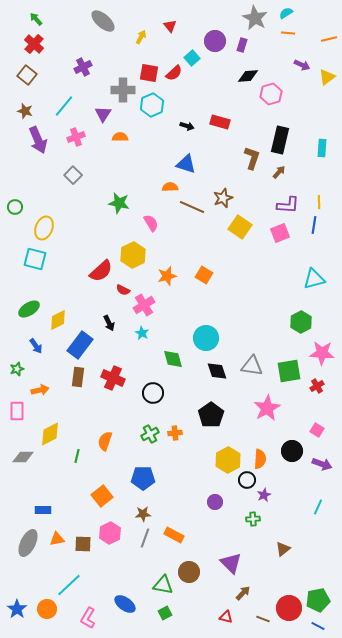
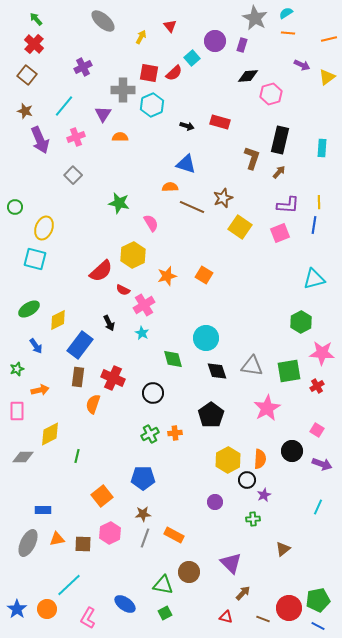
purple arrow at (38, 140): moved 2 px right
orange semicircle at (105, 441): moved 12 px left, 37 px up
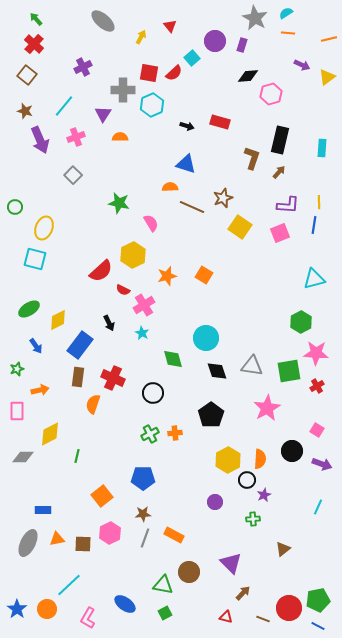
pink star at (322, 353): moved 6 px left
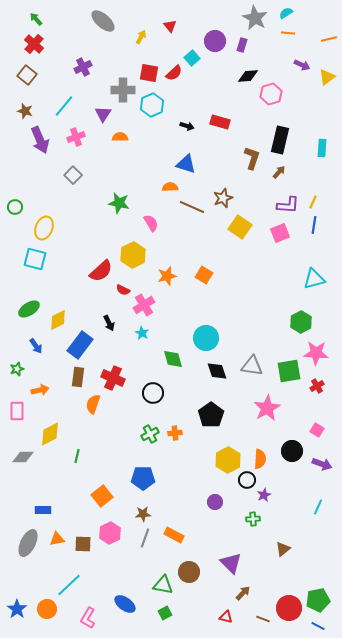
yellow line at (319, 202): moved 6 px left; rotated 24 degrees clockwise
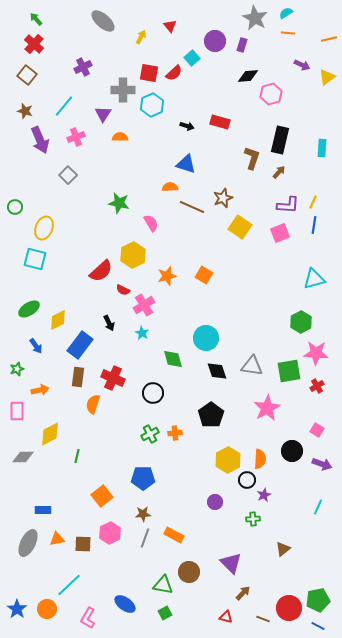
gray square at (73, 175): moved 5 px left
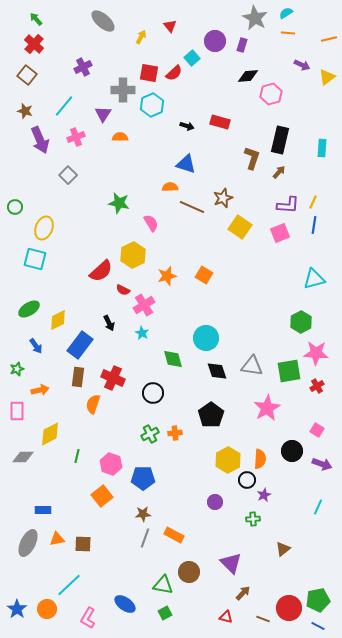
pink hexagon at (110, 533): moved 1 px right, 69 px up; rotated 15 degrees counterclockwise
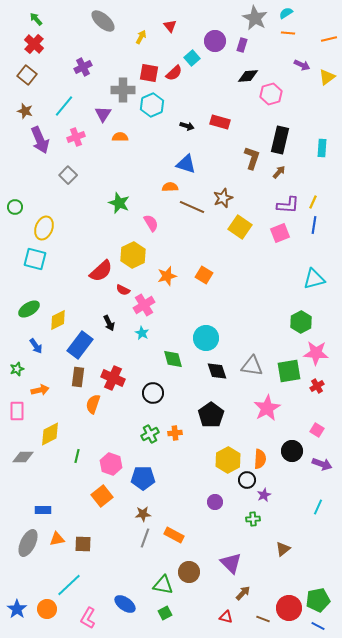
green star at (119, 203): rotated 10 degrees clockwise
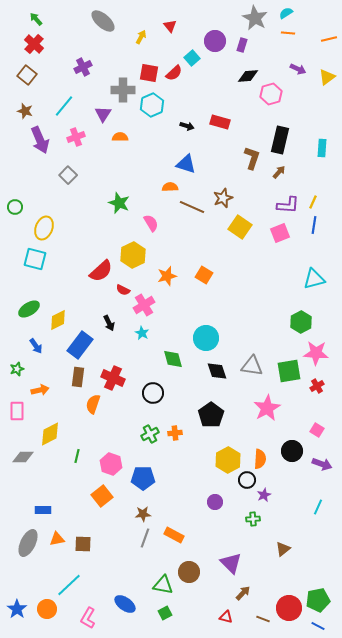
purple arrow at (302, 65): moved 4 px left, 4 px down
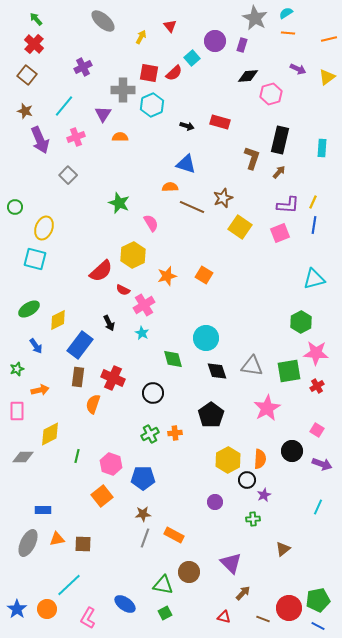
red triangle at (226, 617): moved 2 px left
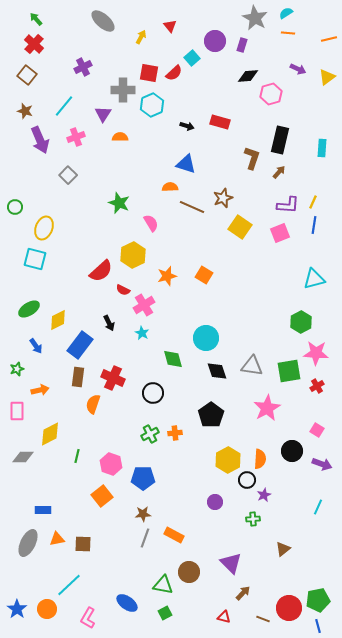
blue ellipse at (125, 604): moved 2 px right, 1 px up
blue line at (318, 626): rotated 48 degrees clockwise
